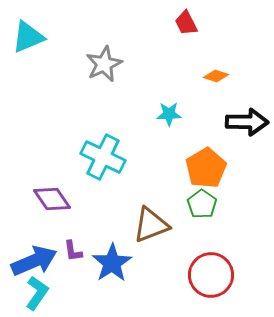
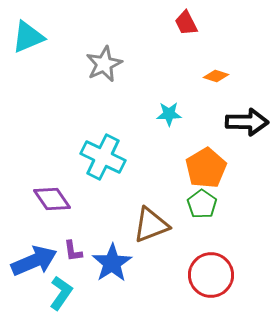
cyan L-shape: moved 24 px right
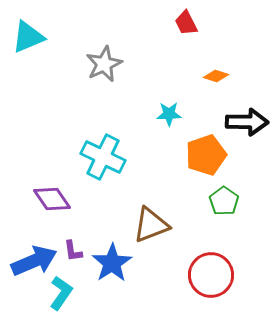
orange pentagon: moved 13 px up; rotated 12 degrees clockwise
green pentagon: moved 22 px right, 3 px up
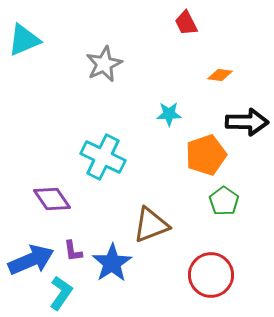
cyan triangle: moved 4 px left, 3 px down
orange diamond: moved 4 px right, 1 px up; rotated 10 degrees counterclockwise
blue arrow: moved 3 px left, 1 px up
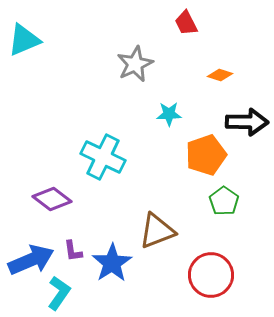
gray star: moved 31 px right
orange diamond: rotated 10 degrees clockwise
purple diamond: rotated 18 degrees counterclockwise
brown triangle: moved 6 px right, 6 px down
cyan L-shape: moved 2 px left
